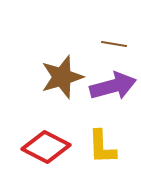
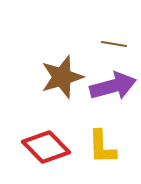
red diamond: rotated 18 degrees clockwise
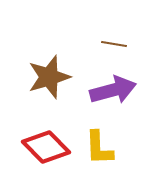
brown star: moved 13 px left
purple arrow: moved 4 px down
yellow L-shape: moved 3 px left, 1 px down
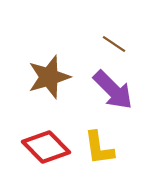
brown line: rotated 25 degrees clockwise
purple arrow: rotated 60 degrees clockwise
yellow L-shape: rotated 6 degrees counterclockwise
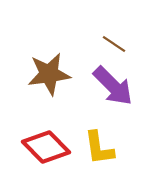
brown star: moved 3 px up; rotated 9 degrees clockwise
purple arrow: moved 4 px up
